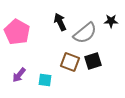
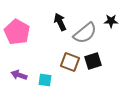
purple arrow: rotated 70 degrees clockwise
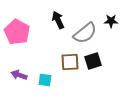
black arrow: moved 2 px left, 2 px up
brown square: rotated 24 degrees counterclockwise
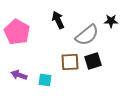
gray semicircle: moved 2 px right, 2 px down
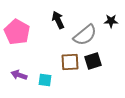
gray semicircle: moved 2 px left
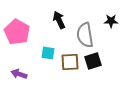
black arrow: moved 1 px right
gray semicircle: rotated 120 degrees clockwise
purple arrow: moved 1 px up
cyan square: moved 3 px right, 27 px up
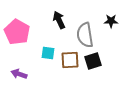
brown square: moved 2 px up
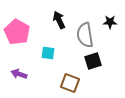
black star: moved 1 px left, 1 px down
brown square: moved 23 px down; rotated 24 degrees clockwise
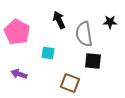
gray semicircle: moved 1 px left, 1 px up
black square: rotated 24 degrees clockwise
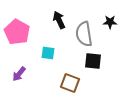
purple arrow: rotated 70 degrees counterclockwise
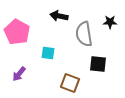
black arrow: moved 4 px up; rotated 54 degrees counterclockwise
black square: moved 5 px right, 3 px down
